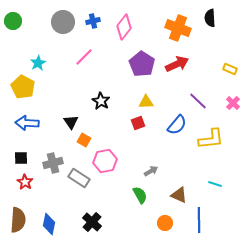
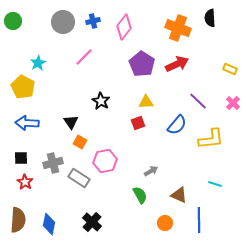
orange square: moved 4 px left, 2 px down
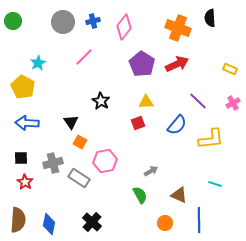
pink cross: rotated 16 degrees clockwise
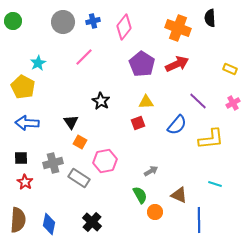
orange circle: moved 10 px left, 11 px up
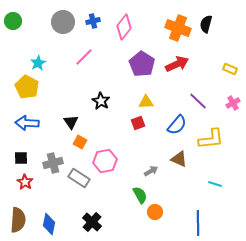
black semicircle: moved 4 px left, 6 px down; rotated 18 degrees clockwise
yellow pentagon: moved 4 px right
brown triangle: moved 36 px up
blue line: moved 1 px left, 3 px down
